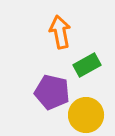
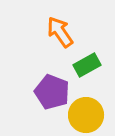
orange arrow: rotated 24 degrees counterclockwise
purple pentagon: rotated 8 degrees clockwise
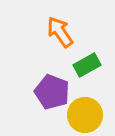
yellow circle: moved 1 px left
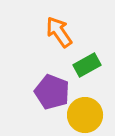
orange arrow: moved 1 px left
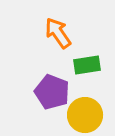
orange arrow: moved 1 px left, 1 px down
green rectangle: rotated 20 degrees clockwise
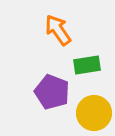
orange arrow: moved 3 px up
yellow circle: moved 9 px right, 2 px up
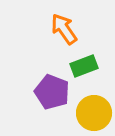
orange arrow: moved 6 px right, 1 px up
green rectangle: moved 3 px left, 1 px down; rotated 12 degrees counterclockwise
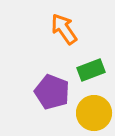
green rectangle: moved 7 px right, 4 px down
